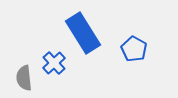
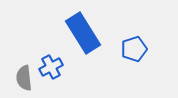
blue pentagon: rotated 25 degrees clockwise
blue cross: moved 3 px left, 4 px down; rotated 15 degrees clockwise
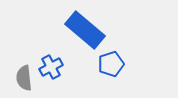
blue rectangle: moved 2 px right, 3 px up; rotated 18 degrees counterclockwise
blue pentagon: moved 23 px left, 15 px down
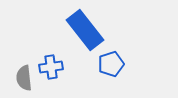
blue rectangle: rotated 12 degrees clockwise
blue cross: rotated 20 degrees clockwise
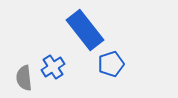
blue cross: moved 2 px right; rotated 25 degrees counterclockwise
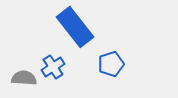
blue rectangle: moved 10 px left, 3 px up
gray semicircle: rotated 100 degrees clockwise
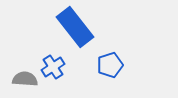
blue pentagon: moved 1 px left, 1 px down
gray semicircle: moved 1 px right, 1 px down
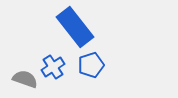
blue pentagon: moved 19 px left
gray semicircle: rotated 15 degrees clockwise
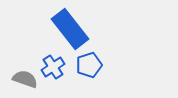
blue rectangle: moved 5 px left, 2 px down
blue pentagon: moved 2 px left
